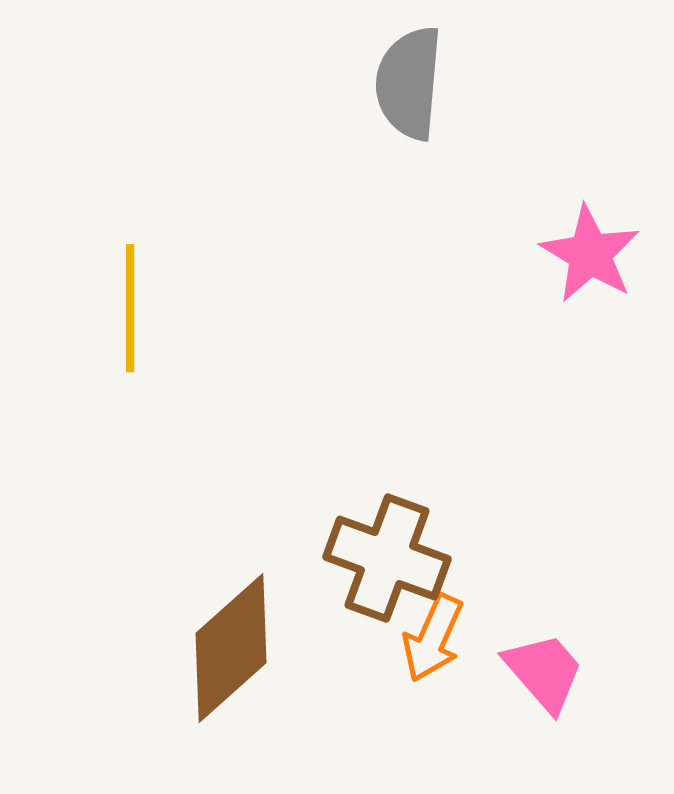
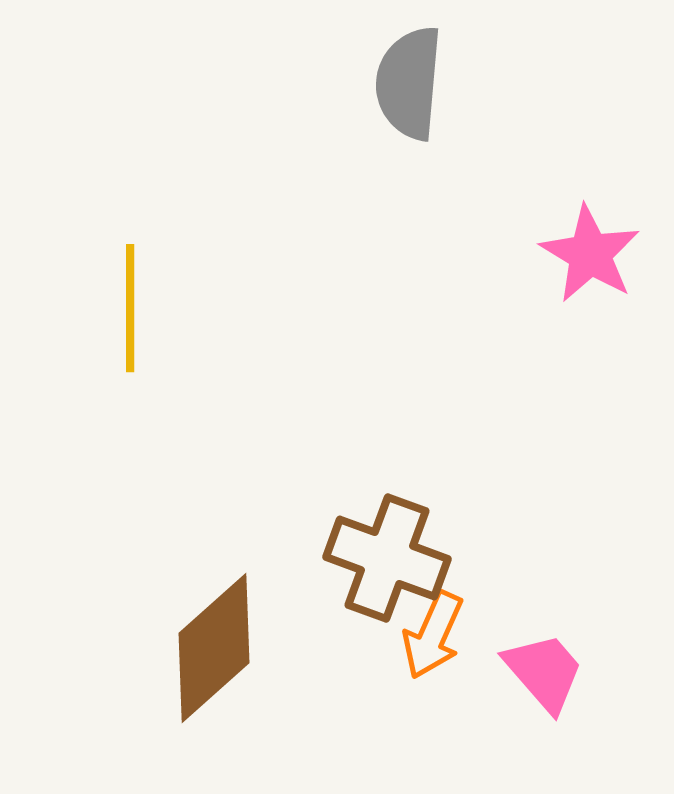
orange arrow: moved 3 px up
brown diamond: moved 17 px left
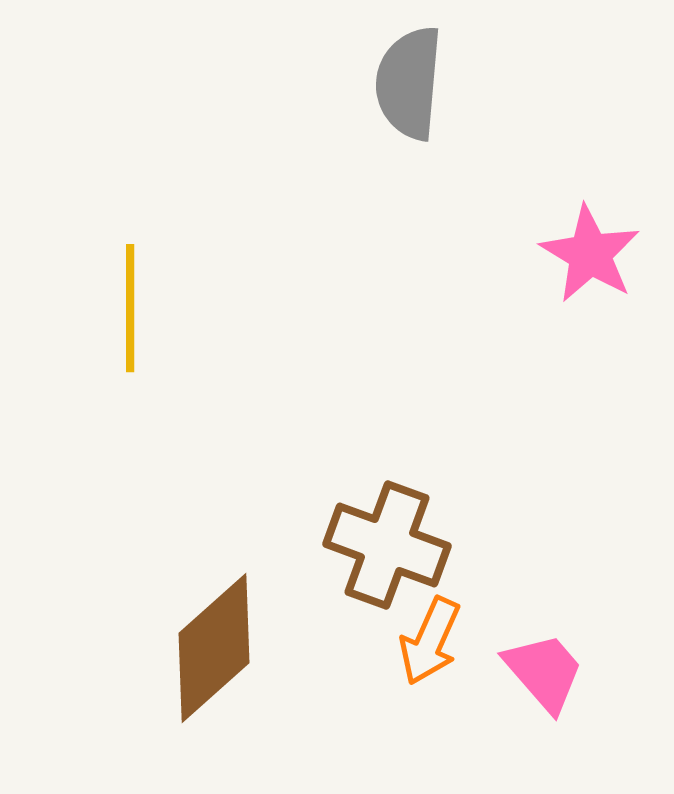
brown cross: moved 13 px up
orange arrow: moved 3 px left, 6 px down
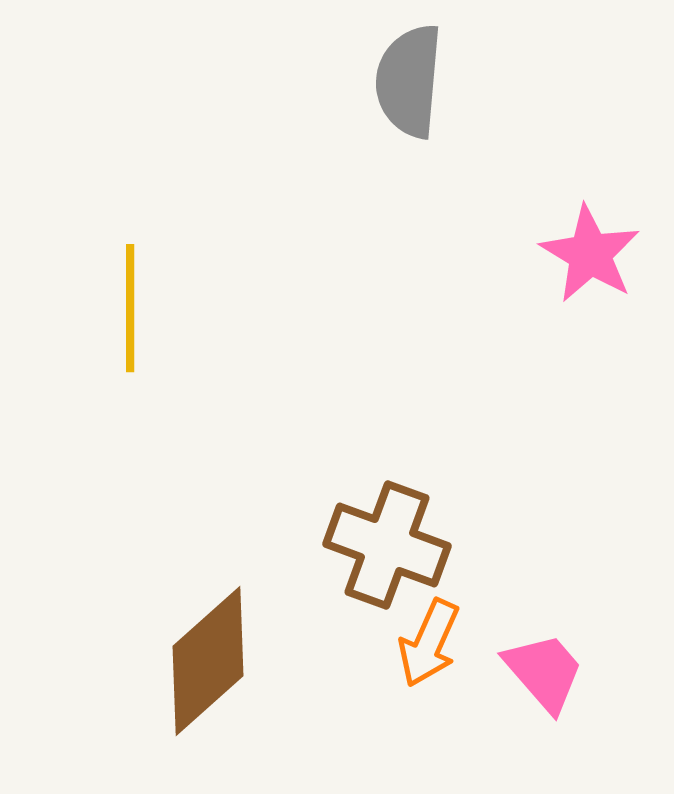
gray semicircle: moved 2 px up
orange arrow: moved 1 px left, 2 px down
brown diamond: moved 6 px left, 13 px down
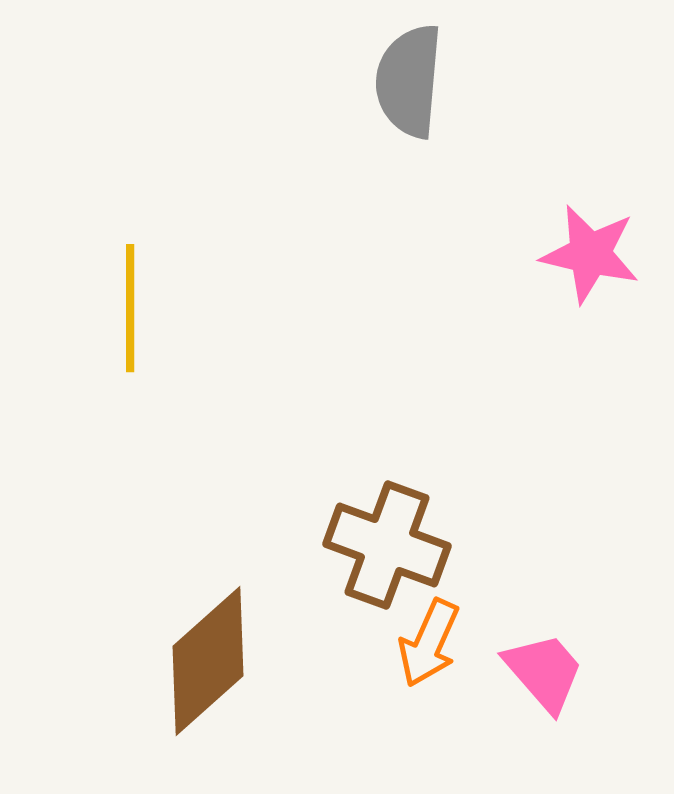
pink star: rotated 18 degrees counterclockwise
